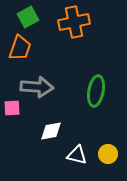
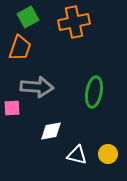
green ellipse: moved 2 px left, 1 px down
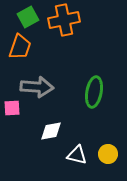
orange cross: moved 10 px left, 2 px up
orange trapezoid: moved 1 px up
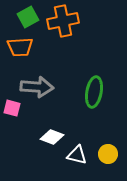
orange cross: moved 1 px left, 1 px down
orange trapezoid: rotated 68 degrees clockwise
pink square: rotated 18 degrees clockwise
white diamond: moved 1 px right, 6 px down; rotated 30 degrees clockwise
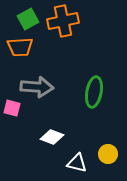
green square: moved 2 px down
white triangle: moved 8 px down
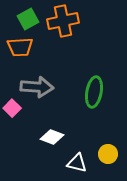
pink square: rotated 30 degrees clockwise
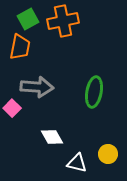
orange trapezoid: rotated 76 degrees counterclockwise
white diamond: rotated 40 degrees clockwise
